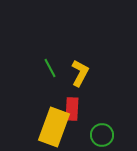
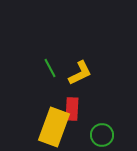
yellow L-shape: rotated 36 degrees clockwise
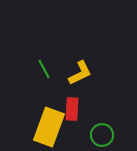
green line: moved 6 px left, 1 px down
yellow rectangle: moved 5 px left
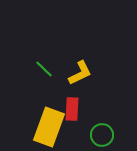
green line: rotated 18 degrees counterclockwise
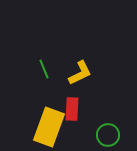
green line: rotated 24 degrees clockwise
green circle: moved 6 px right
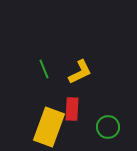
yellow L-shape: moved 1 px up
green circle: moved 8 px up
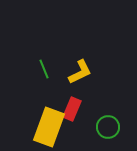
red rectangle: rotated 20 degrees clockwise
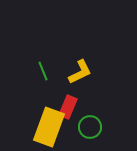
green line: moved 1 px left, 2 px down
red rectangle: moved 4 px left, 2 px up
green circle: moved 18 px left
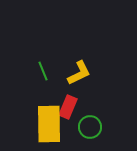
yellow L-shape: moved 1 px left, 1 px down
yellow rectangle: moved 3 px up; rotated 21 degrees counterclockwise
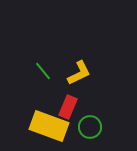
green line: rotated 18 degrees counterclockwise
yellow rectangle: moved 2 px down; rotated 69 degrees counterclockwise
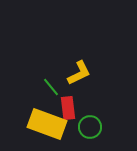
green line: moved 8 px right, 16 px down
red rectangle: moved 1 px down; rotated 30 degrees counterclockwise
yellow rectangle: moved 2 px left, 2 px up
